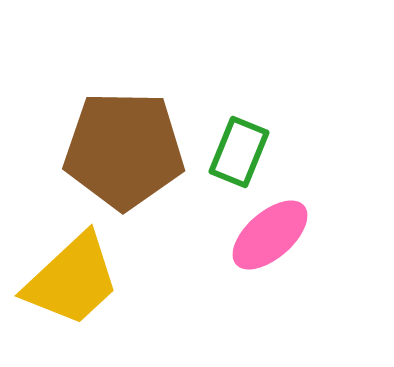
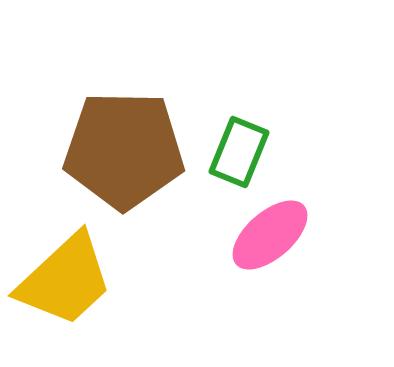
yellow trapezoid: moved 7 px left
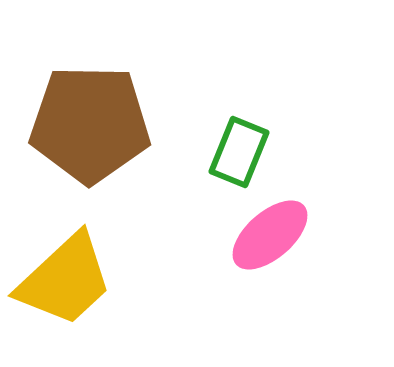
brown pentagon: moved 34 px left, 26 px up
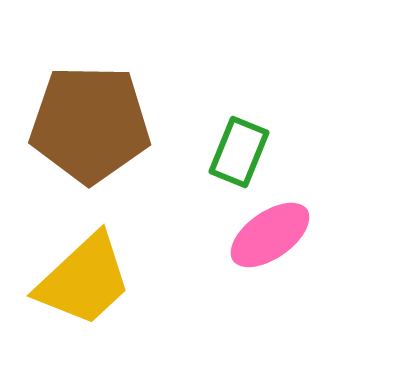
pink ellipse: rotated 6 degrees clockwise
yellow trapezoid: moved 19 px right
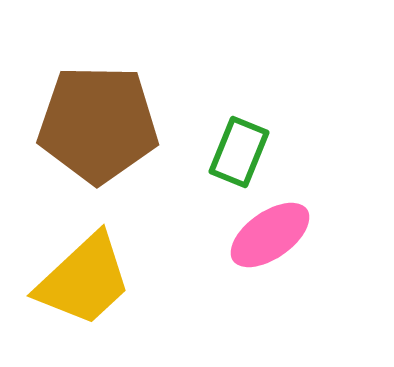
brown pentagon: moved 8 px right
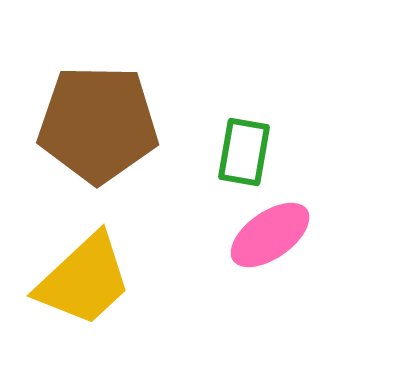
green rectangle: moved 5 px right; rotated 12 degrees counterclockwise
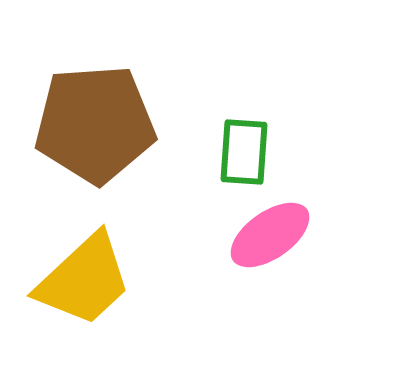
brown pentagon: moved 3 px left; rotated 5 degrees counterclockwise
green rectangle: rotated 6 degrees counterclockwise
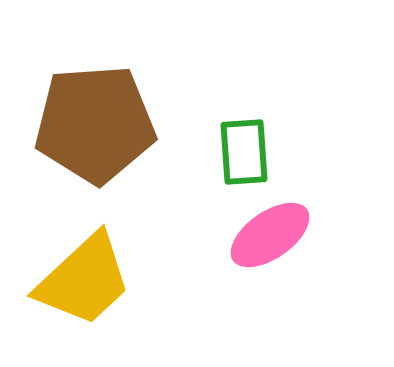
green rectangle: rotated 8 degrees counterclockwise
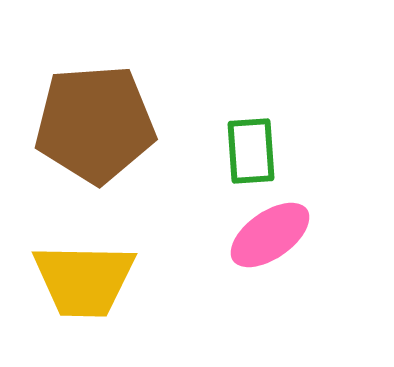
green rectangle: moved 7 px right, 1 px up
yellow trapezoid: rotated 44 degrees clockwise
